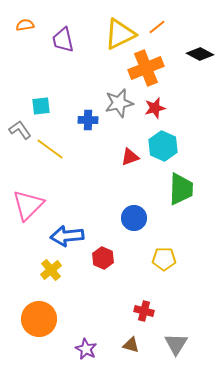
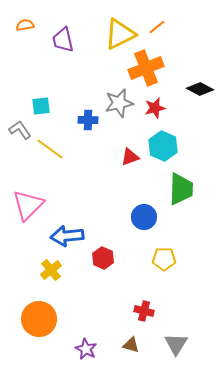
black diamond: moved 35 px down
blue circle: moved 10 px right, 1 px up
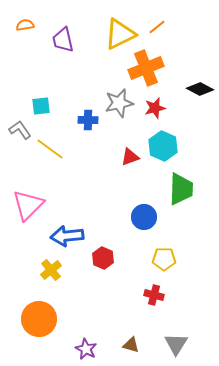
red cross: moved 10 px right, 16 px up
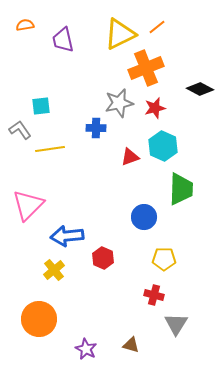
blue cross: moved 8 px right, 8 px down
yellow line: rotated 44 degrees counterclockwise
yellow cross: moved 3 px right
gray triangle: moved 20 px up
